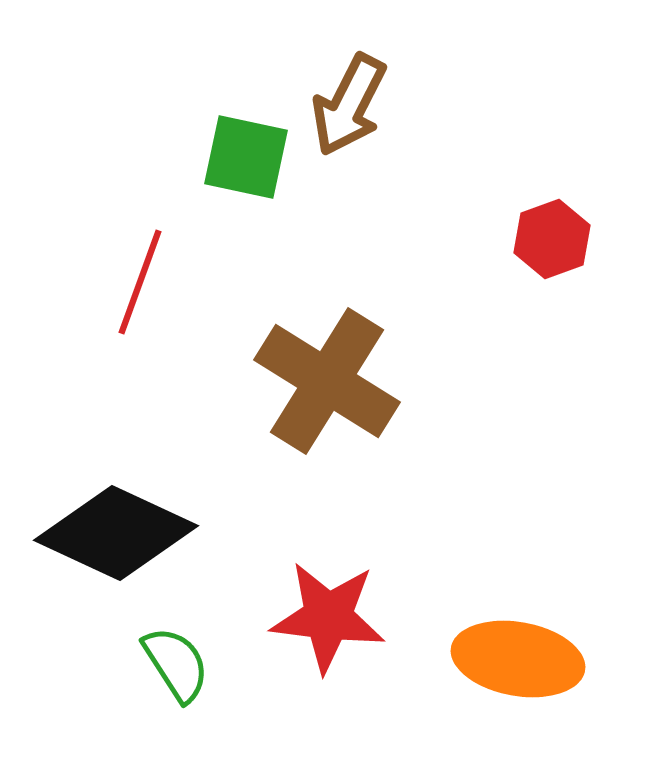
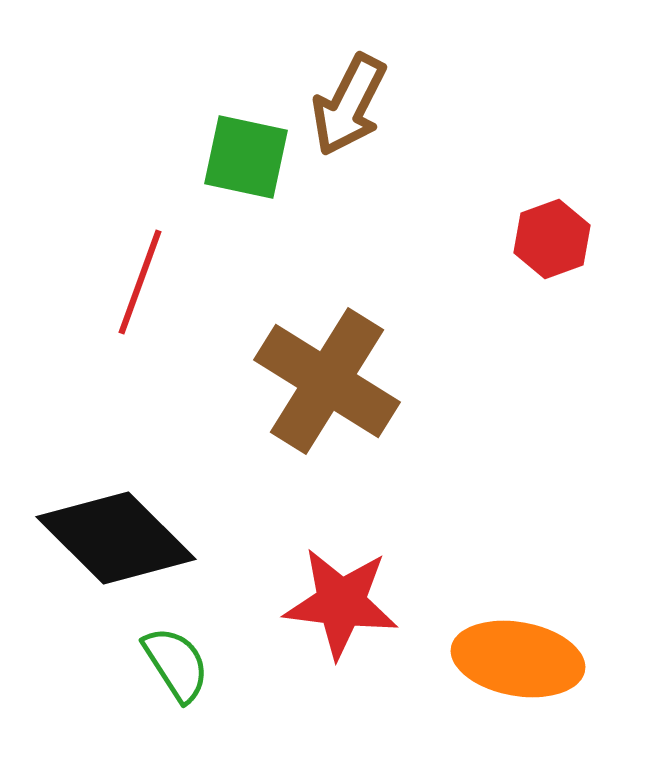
black diamond: moved 5 px down; rotated 20 degrees clockwise
red star: moved 13 px right, 14 px up
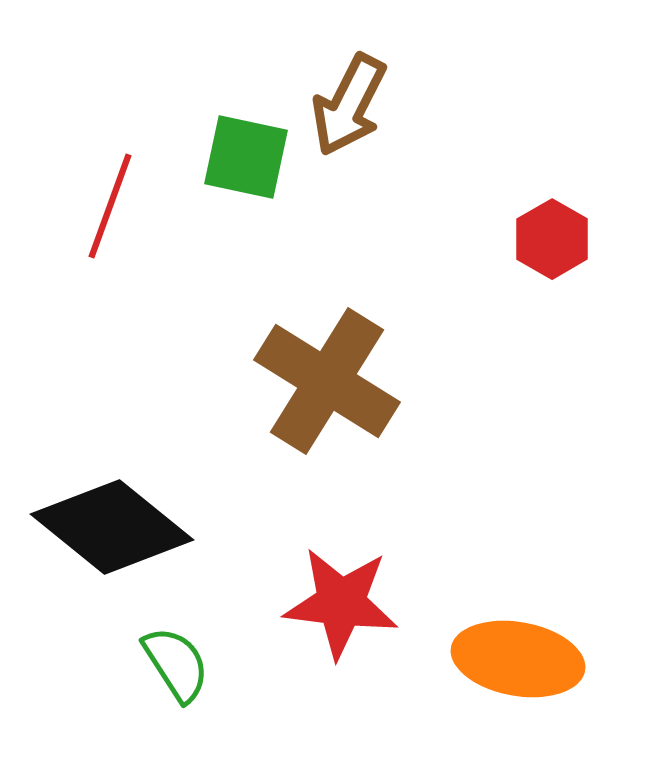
red hexagon: rotated 10 degrees counterclockwise
red line: moved 30 px left, 76 px up
black diamond: moved 4 px left, 11 px up; rotated 6 degrees counterclockwise
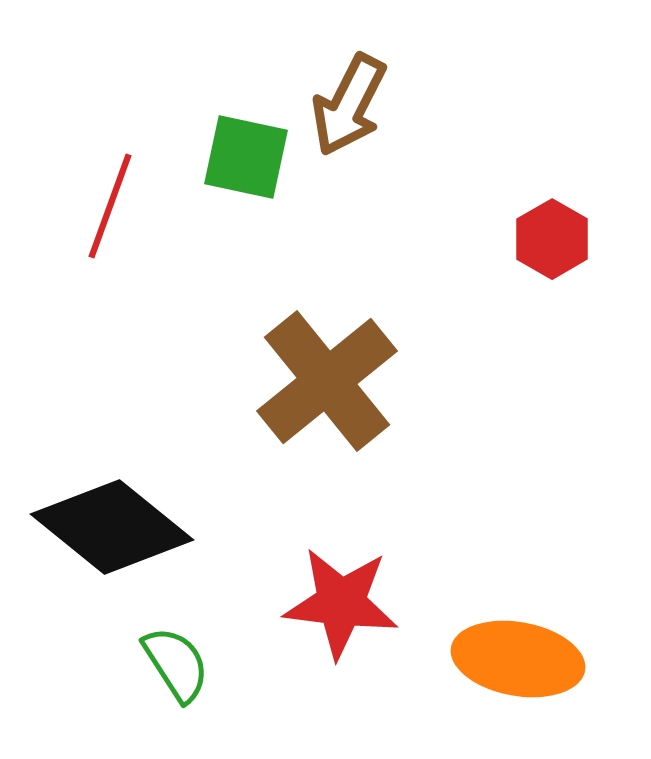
brown cross: rotated 19 degrees clockwise
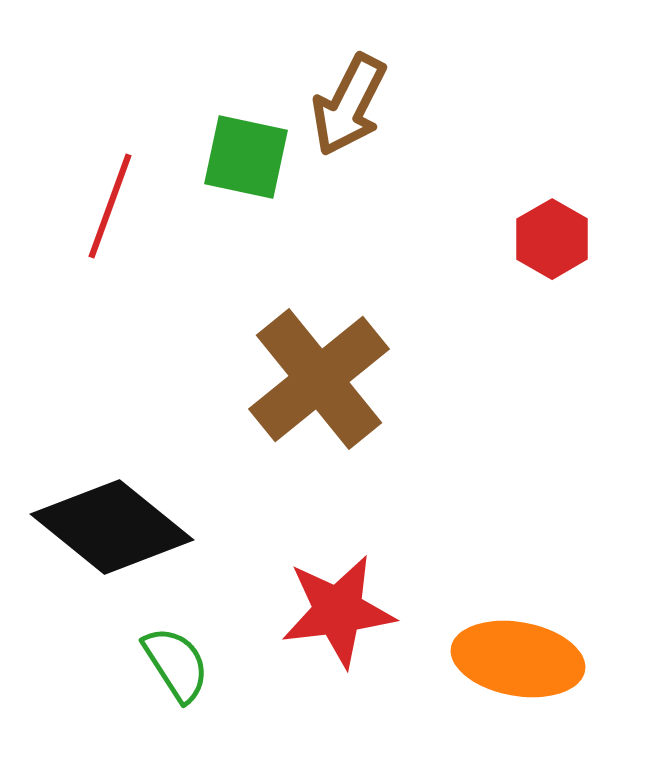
brown cross: moved 8 px left, 2 px up
red star: moved 3 px left, 8 px down; rotated 14 degrees counterclockwise
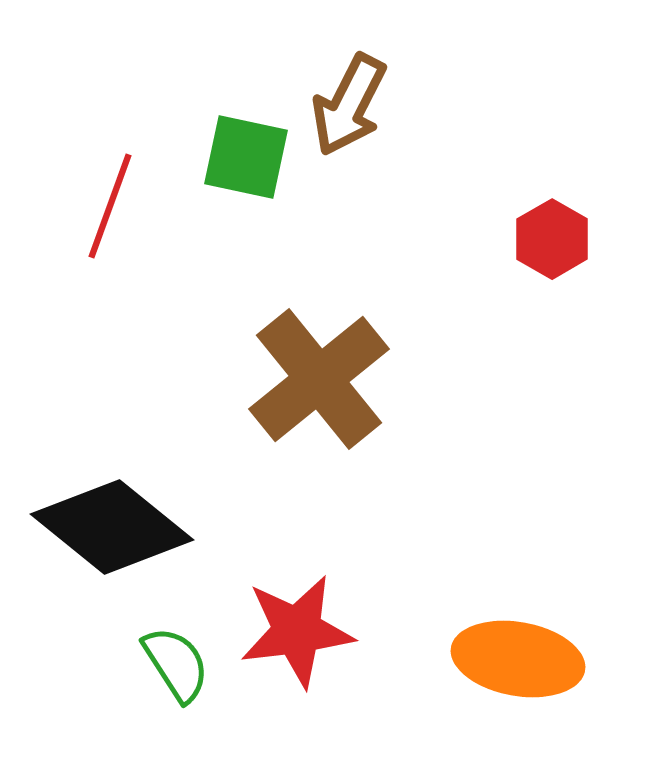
red star: moved 41 px left, 20 px down
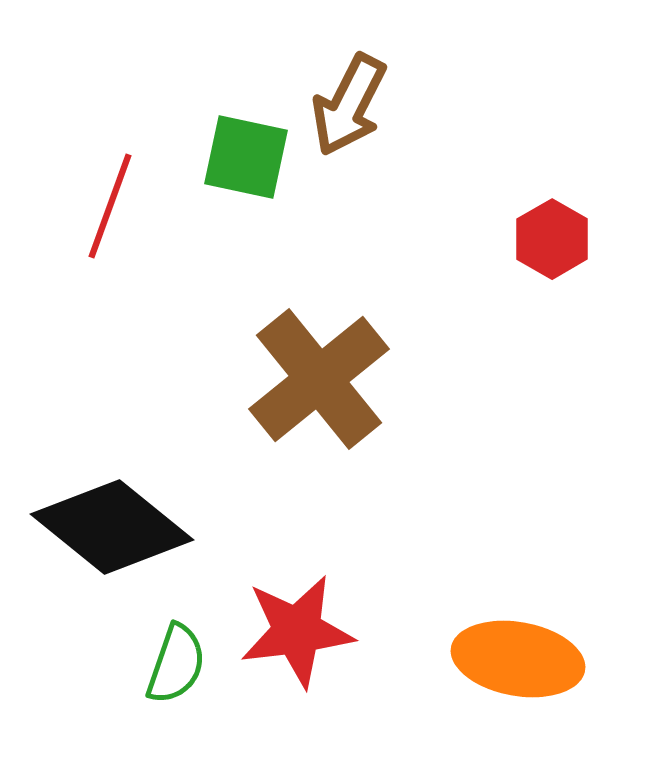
green semicircle: rotated 52 degrees clockwise
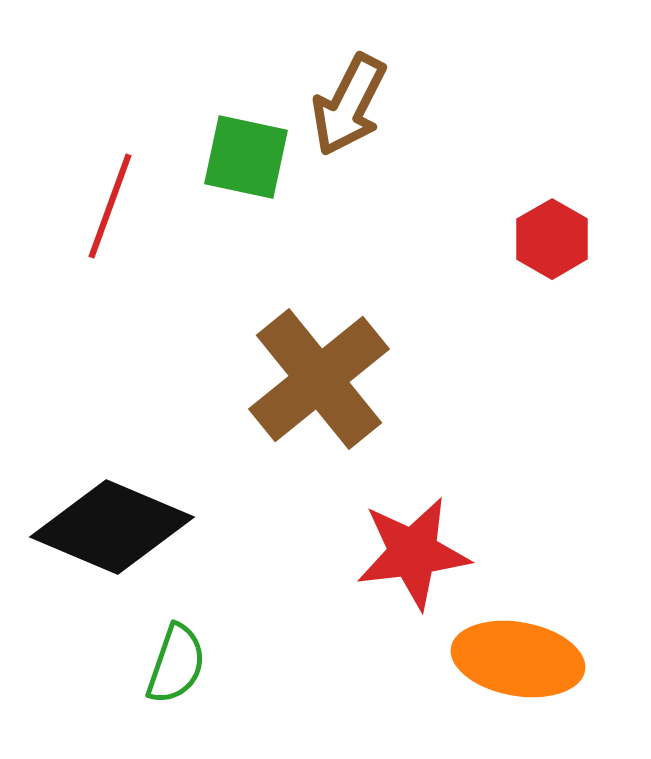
black diamond: rotated 16 degrees counterclockwise
red star: moved 116 px right, 78 px up
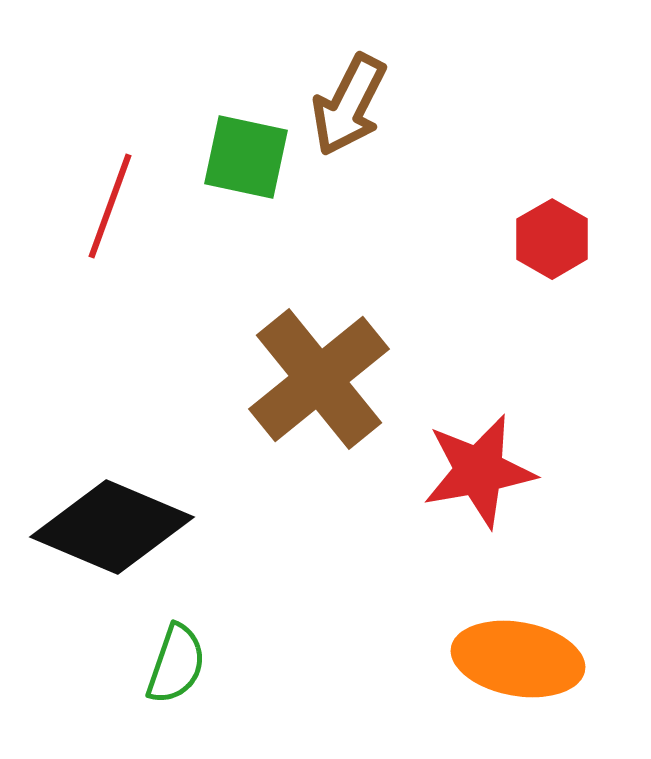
red star: moved 66 px right, 82 px up; rotated 3 degrees counterclockwise
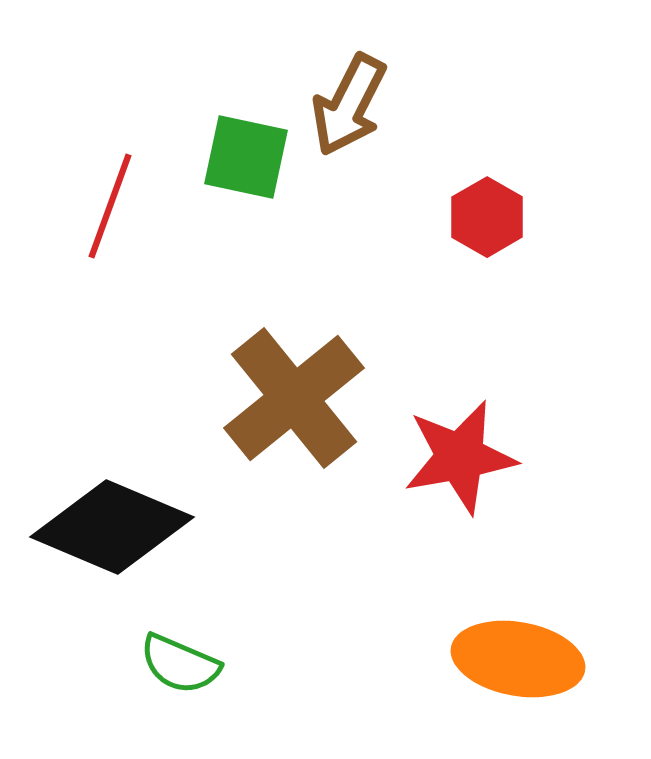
red hexagon: moved 65 px left, 22 px up
brown cross: moved 25 px left, 19 px down
red star: moved 19 px left, 14 px up
green semicircle: moved 4 px right; rotated 94 degrees clockwise
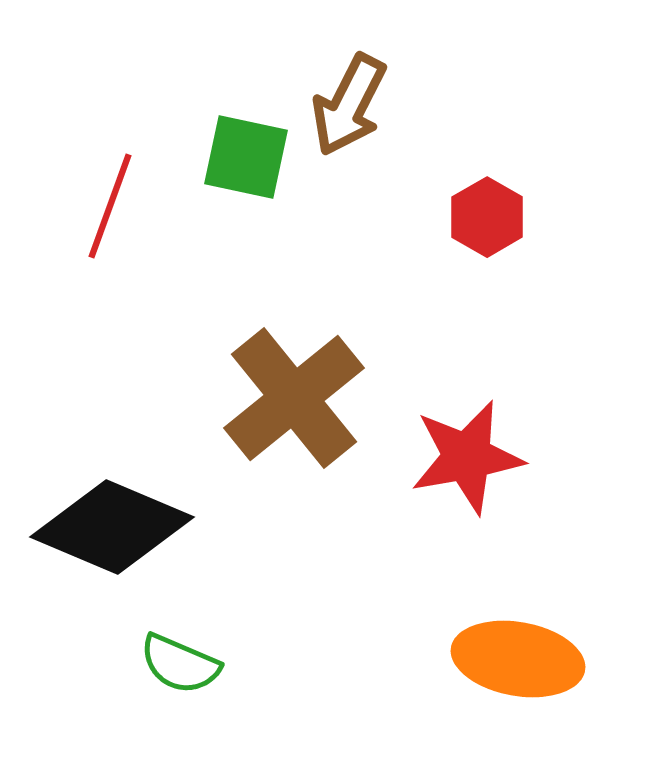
red star: moved 7 px right
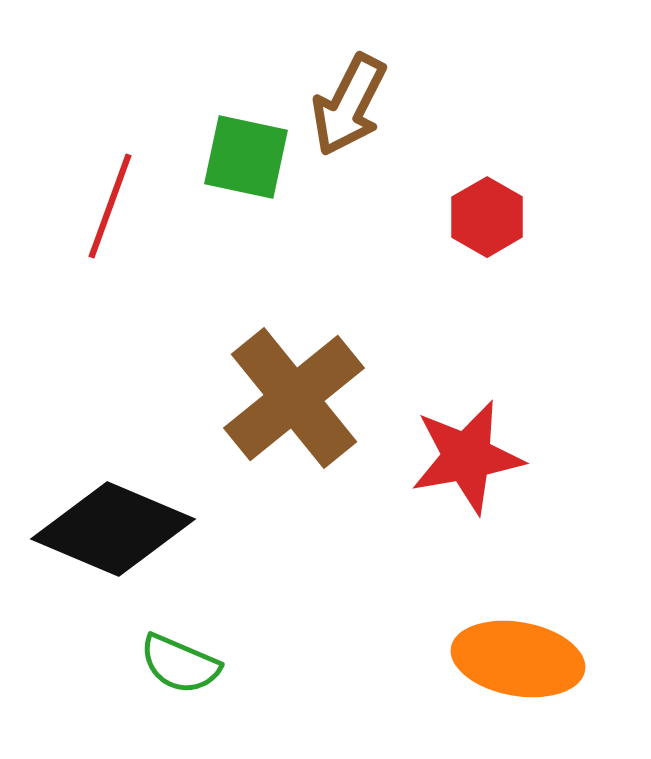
black diamond: moved 1 px right, 2 px down
